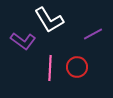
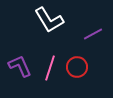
purple L-shape: moved 3 px left, 25 px down; rotated 150 degrees counterclockwise
pink line: rotated 15 degrees clockwise
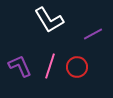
pink line: moved 2 px up
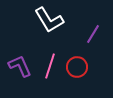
purple line: rotated 30 degrees counterclockwise
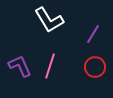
red circle: moved 18 px right
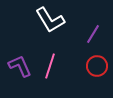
white L-shape: moved 1 px right
red circle: moved 2 px right, 1 px up
